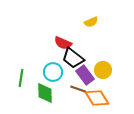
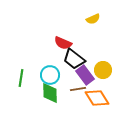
yellow semicircle: moved 2 px right, 3 px up
black trapezoid: moved 1 px right, 1 px down
cyan circle: moved 3 px left, 3 px down
brown line: rotated 28 degrees counterclockwise
green diamond: moved 5 px right
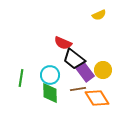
yellow semicircle: moved 6 px right, 4 px up
purple rectangle: moved 3 px up
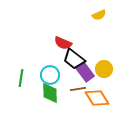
yellow circle: moved 1 px right, 1 px up
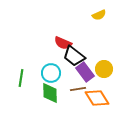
black trapezoid: moved 3 px up
cyan circle: moved 1 px right, 2 px up
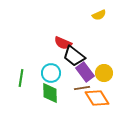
yellow circle: moved 4 px down
brown line: moved 4 px right, 1 px up
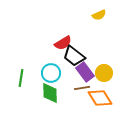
red semicircle: rotated 54 degrees counterclockwise
orange diamond: moved 3 px right
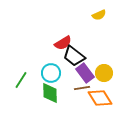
purple rectangle: moved 1 px down
green line: moved 2 px down; rotated 24 degrees clockwise
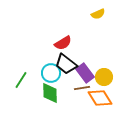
yellow semicircle: moved 1 px left, 1 px up
black trapezoid: moved 8 px left, 8 px down
yellow circle: moved 4 px down
